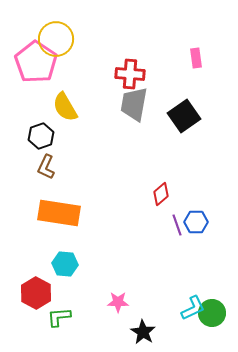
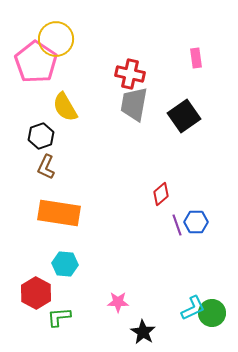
red cross: rotated 8 degrees clockwise
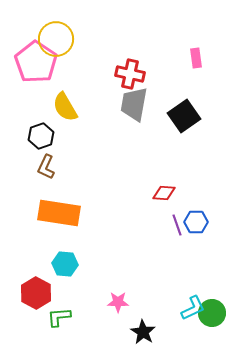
red diamond: moved 3 px right, 1 px up; rotated 45 degrees clockwise
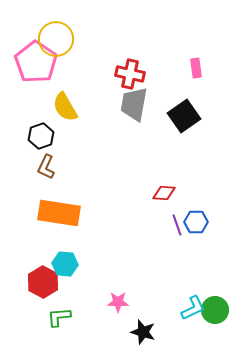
pink rectangle: moved 10 px down
red hexagon: moved 7 px right, 11 px up
green circle: moved 3 px right, 3 px up
black star: rotated 15 degrees counterclockwise
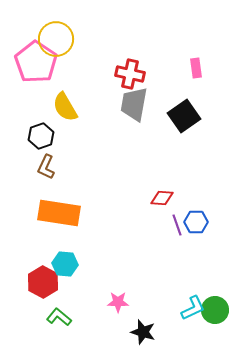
red diamond: moved 2 px left, 5 px down
green L-shape: rotated 45 degrees clockwise
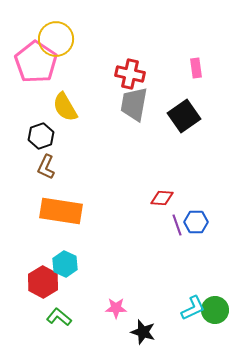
orange rectangle: moved 2 px right, 2 px up
cyan hexagon: rotated 20 degrees clockwise
pink star: moved 2 px left, 6 px down
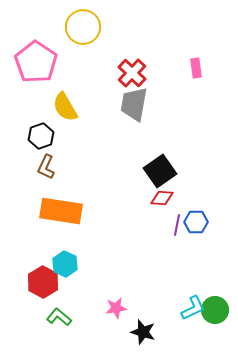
yellow circle: moved 27 px right, 12 px up
red cross: moved 2 px right, 1 px up; rotated 32 degrees clockwise
black square: moved 24 px left, 55 px down
purple line: rotated 30 degrees clockwise
pink star: rotated 10 degrees counterclockwise
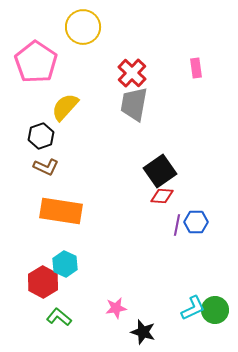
yellow semicircle: rotated 72 degrees clockwise
brown L-shape: rotated 90 degrees counterclockwise
red diamond: moved 2 px up
